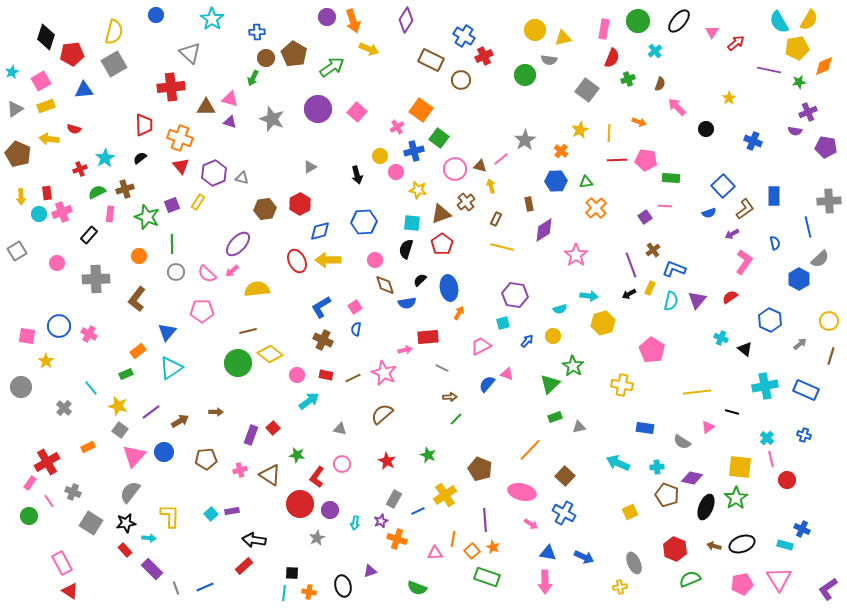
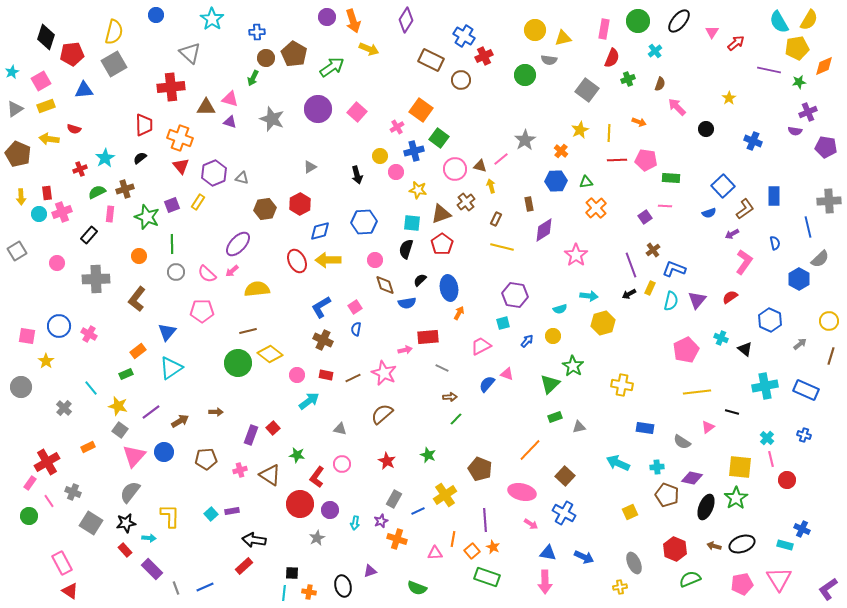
pink pentagon at (652, 350): moved 34 px right; rotated 15 degrees clockwise
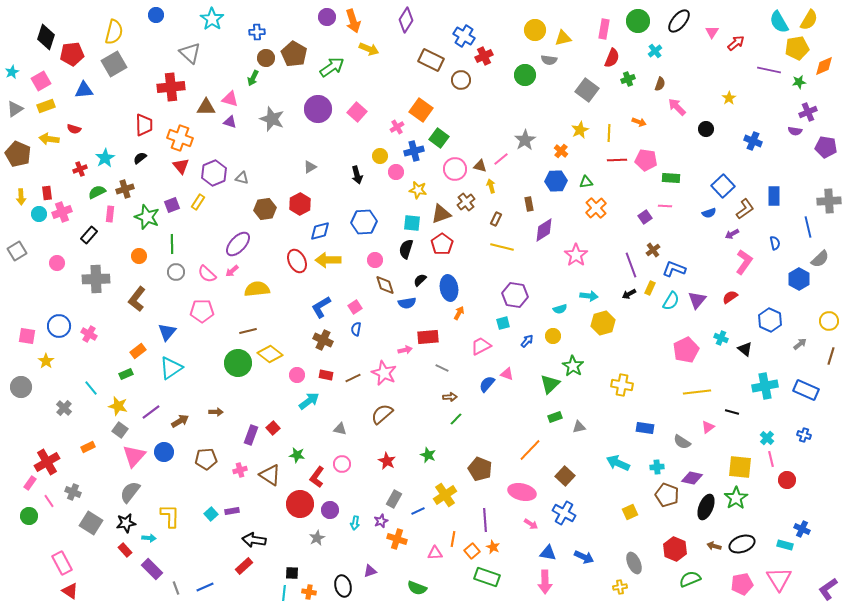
cyan semicircle at (671, 301): rotated 18 degrees clockwise
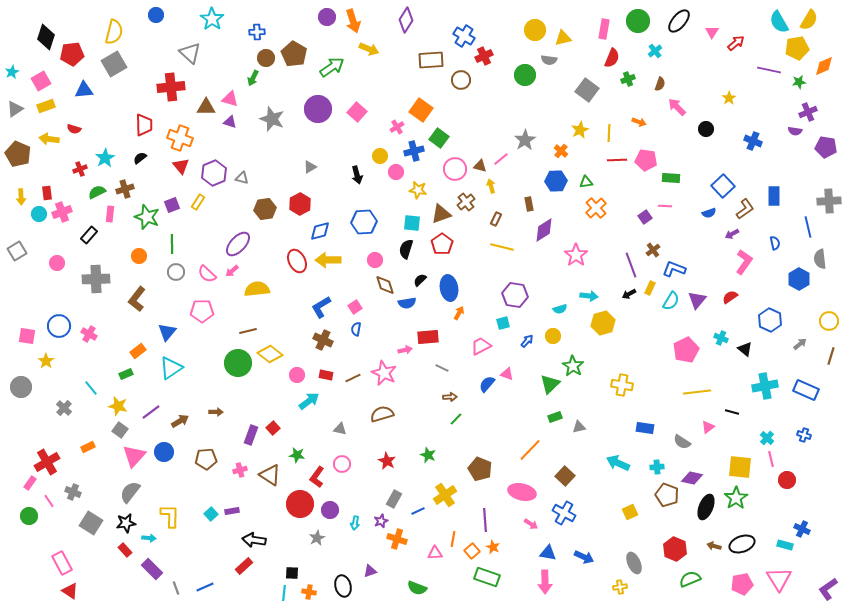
brown rectangle at (431, 60): rotated 30 degrees counterclockwise
gray semicircle at (820, 259): rotated 126 degrees clockwise
brown semicircle at (382, 414): rotated 25 degrees clockwise
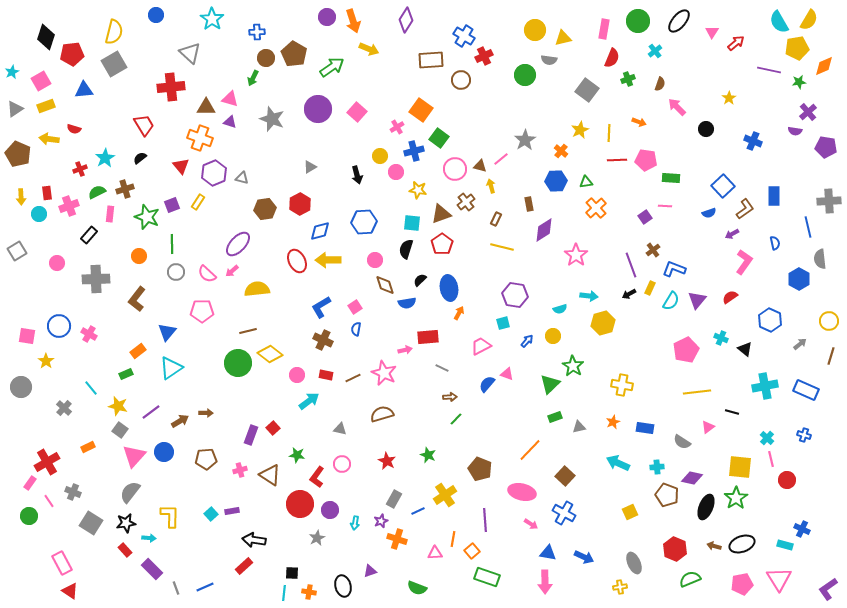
purple cross at (808, 112): rotated 18 degrees counterclockwise
red trapezoid at (144, 125): rotated 30 degrees counterclockwise
orange cross at (180, 138): moved 20 px right
pink cross at (62, 212): moved 7 px right, 6 px up
brown arrow at (216, 412): moved 10 px left, 1 px down
orange star at (493, 547): moved 120 px right, 125 px up; rotated 24 degrees clockwise
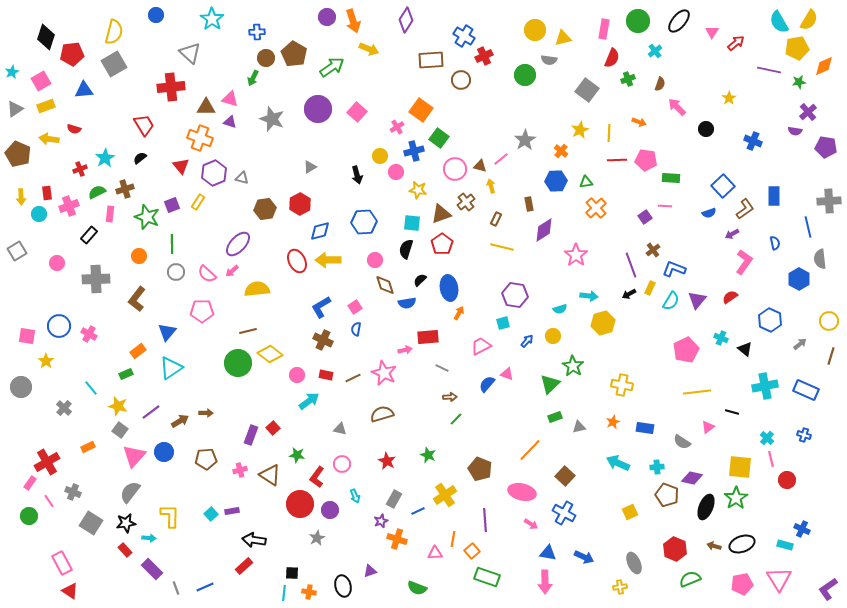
cyan arrow at (355, 523): moved 27 px up; rotated 32 degrees counterclockwise
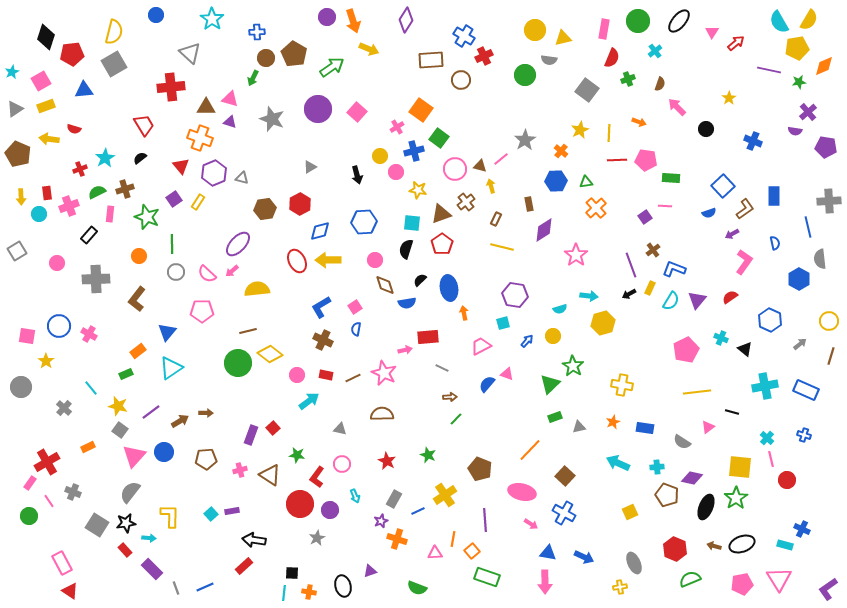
purple square at (172, 205): moved 2 px right, 6 px up; rotated 14 degrees counterclockwise
orange arrow at (459, 313): moved 5 px right; rotated 40 degrees counterclockwise
brown semicircle at (382, 414): rotated 15 degrees clockwise
gray square at (91, 523): moved 6 px right, 2 px down
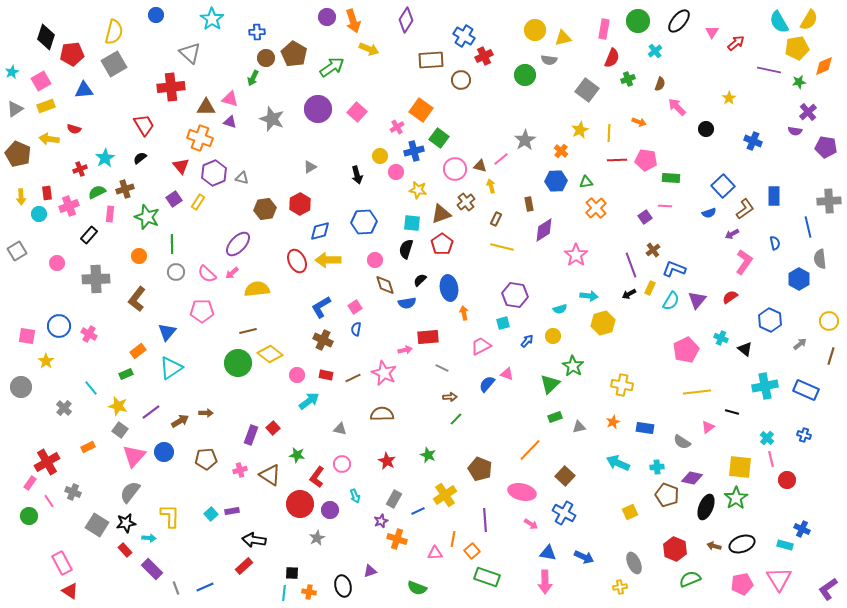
pink arrow at (232, 271): moved 2 px down
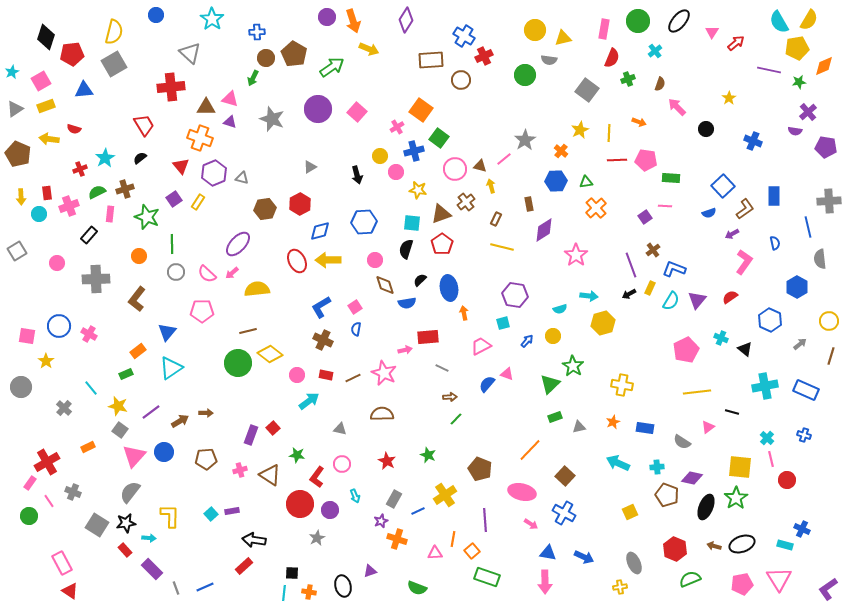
pink line at (501, 159): moved 3 px right
blue hexagon at (799, 279): moved 2 px left, 8 px down
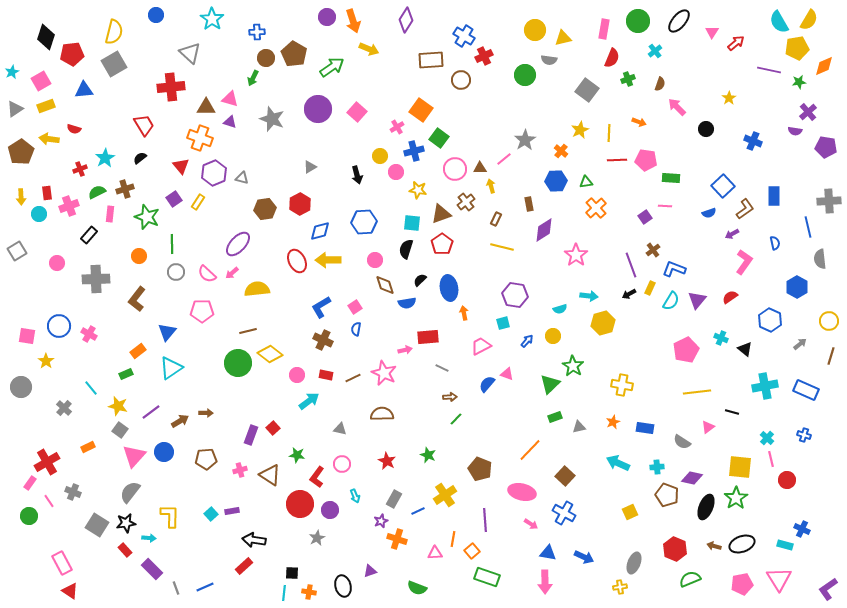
brown pentagon at (18, 154): moved 3 px right, 2 px up; rotated 15 degrees clockwise
brown triangle at (480, 166): moved 2 px down; rotated 16 degrees counterclockwise
gray ellipse at (634, 563): rotated 45 degrees clockwise
